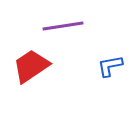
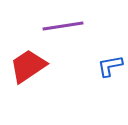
red trapezoid: moved 3 px left
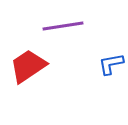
blue L-shape: moved 1 px right, 2 px up
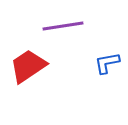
blue L-shape: moved 4 px left, 1 px up
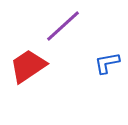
purple line: rotated 33 degrees counterclockwise
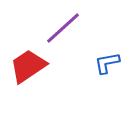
purple line: moved 2 px down
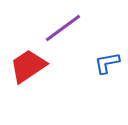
purple line: rotated 6 degrees clockwise
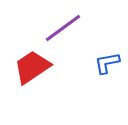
red trapezoid: moved 4 px right, 1 px down
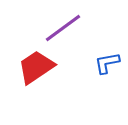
red trapezoid: moved 4 px right
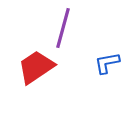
purple line: rotated 39 degrees counterclockwise
